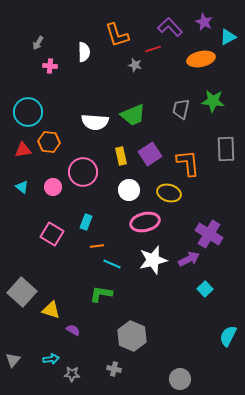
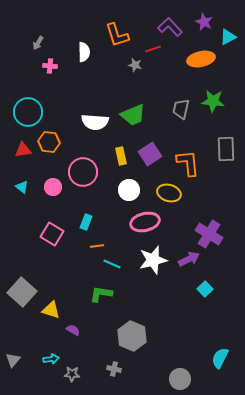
cyan semicircle at (228, 336): moved 8 px left, 22 px down
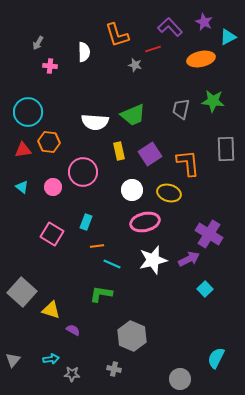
yellow rectangle at (121, 156): moved 2 px left, 5 px up
white circle at (129, 190): moved 3 px right
cyan semicircle at (220, 358): moved 4 px left
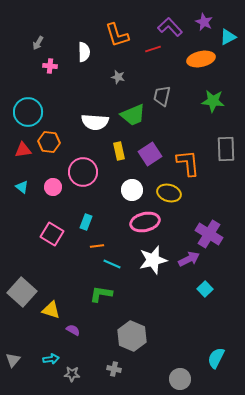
gray star at (135, 65): moved 17 px left, 12 px down
gray trapezoid at (181, 109): moved 19 px left, 13 px up
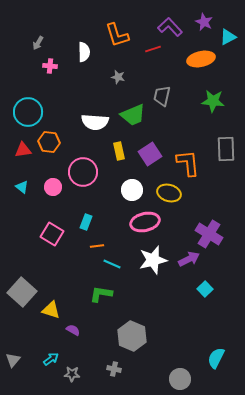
cyan arrow at (51, 359): rotated 28 degrees counterclockwise
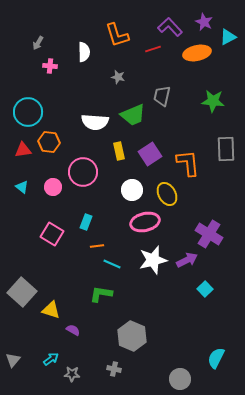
orange ellipse at (201, 59): moved 4 px left, 6 px up
yellow ellipse at (169, 193): moved 2 px left, 1 px down; rotated 45 degrees clockwise
purple arrow at (189, 259): moved 2 px left, 1 px down
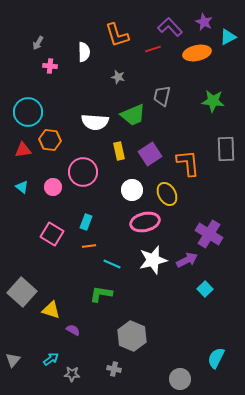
orange hexagon at (49, 142): moved 1 px right, 2 px up
orange line at (97, 246): moved 8 px left
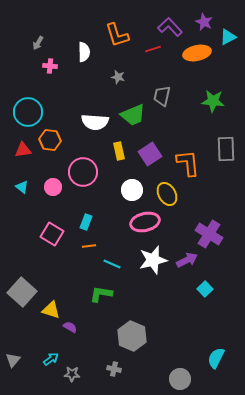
purple semicircle at (73, 330): moved 3 px left, 3 px up
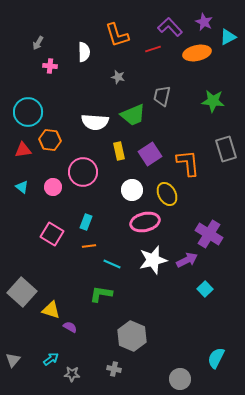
gray rectangle at (226, 149): rotated 15 degrees counterclockwise
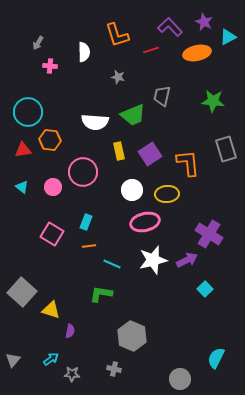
red line at (153, 49): moved 2 px left, 1 px down
yellow ellipse at (167, 194): rotated 65 degrees counterclockwise
purple semicircle at (70, 327): moved 4 px down; rotated 72 degrees clockwise
